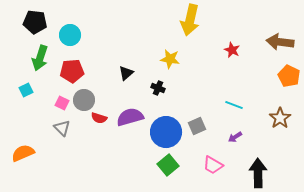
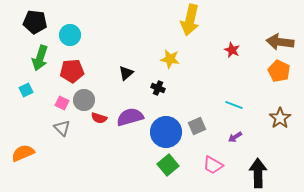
orange pentagon: moved 10 px left, 5 px up
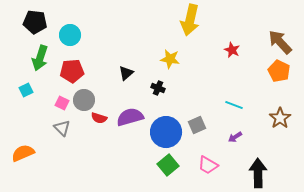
brown arrow: rotated 40 degrees clockwise
gray square: moved 1 px up
pink trapezoid: moved 5 px left
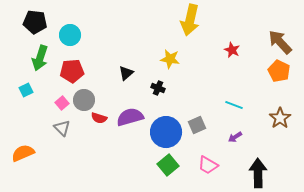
pink square: rotated 24 degrees clockwise
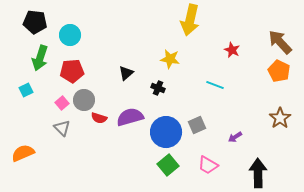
cyan line: moved 19 px left, 20 px up
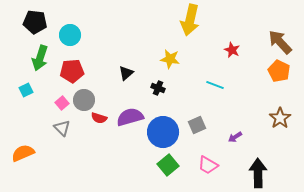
blue circle: moved 3 px left
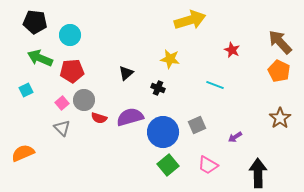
yellow arrow: rotated 120 degrees counterclockwise
green arrow: rotated 95 degrees clockwise
